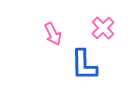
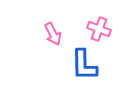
pink cross: moved 4 px left, 1 px down; rotated 25 degrees counterclockwise
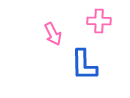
pink cross: moved 8 px up; rotated 20 degrees counterclockwise
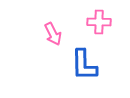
pink cross: moved 1 px down
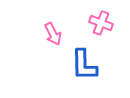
pink cross: moved 2 px right, 1 px down; rotated 20 degrees clockwise
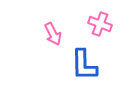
pink cross: moved 1 px left, 1 px down
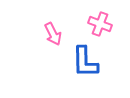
blue L-shape: moved 1 px right, 3 px up
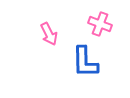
pink arrow: moved 4 px left
